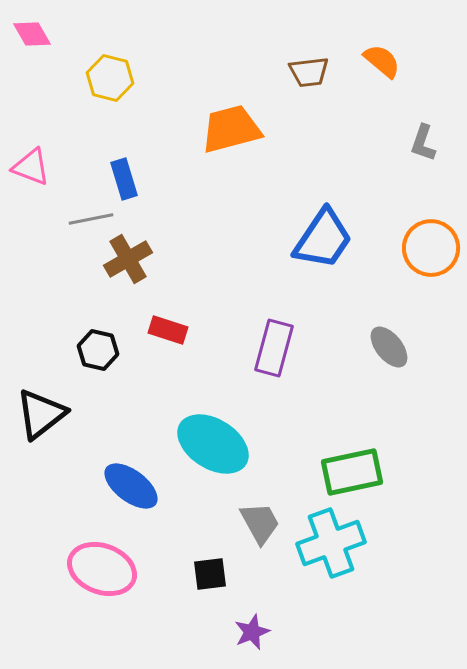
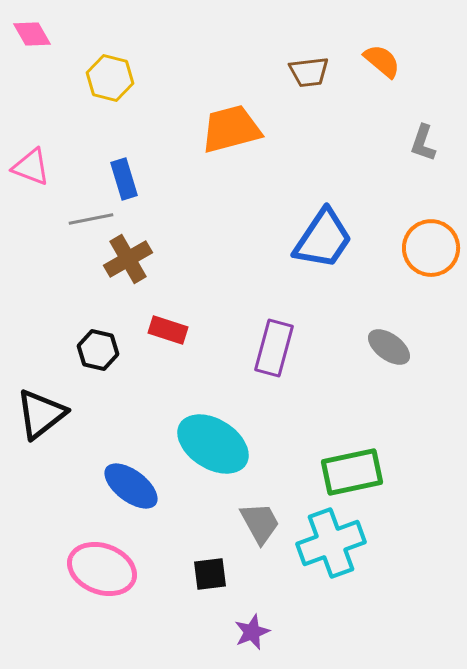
gray ellipse: rotated 15 degrees counterclockwise
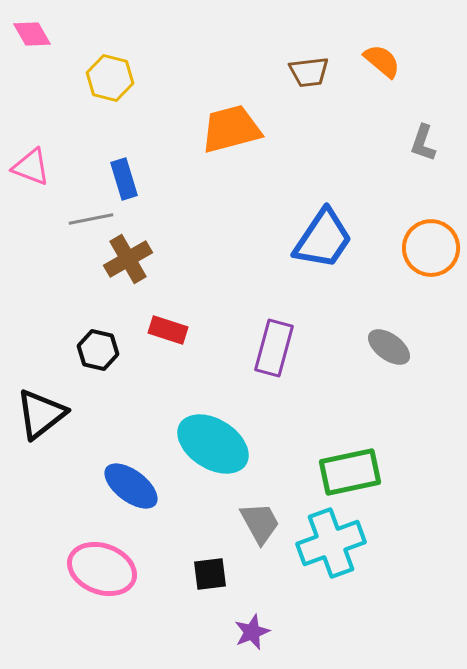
green rectangle: moved 2 px left
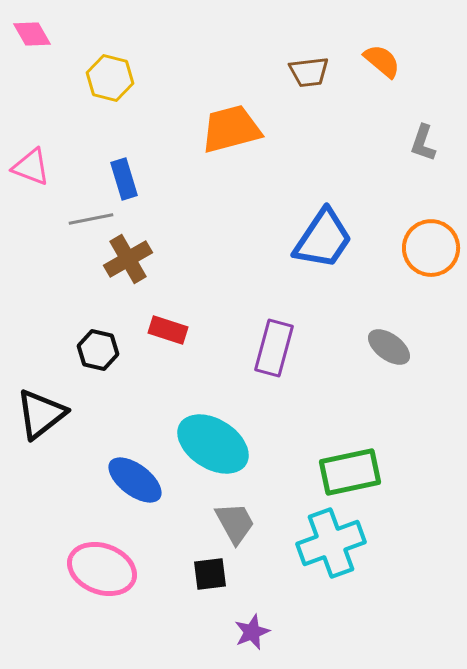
blue ellipse: moved 4 px right, 6 px up
gray trapezoid: moved 25 px left
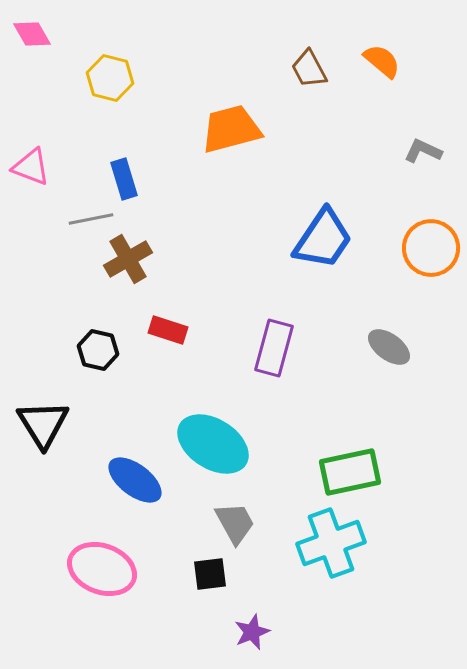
brown trapezoid: moved 3 px up; rotated 69 degrees clockwise
gray L-shape: moved 8 px down; rotated 96 degrees clockwise
black triangle: moved 2 px right, 10 px down; rotated 24 degrees counterclockwise
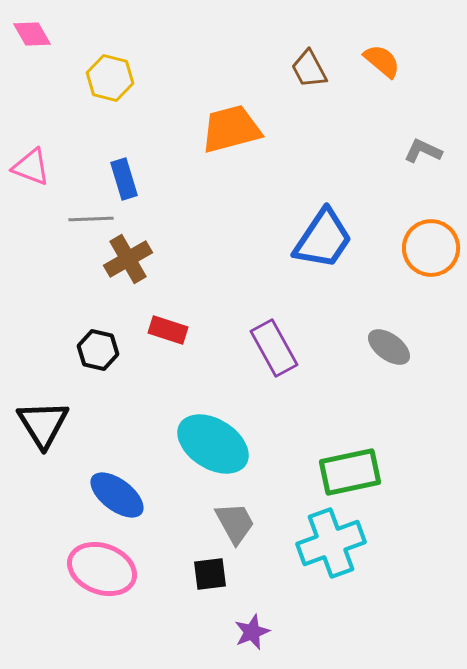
gray line: rotated 9 degrees clockwise
purple rectangle: rotated 44 degrees counterclockwise
blue ellipse: moved 18 px left, 15 px down
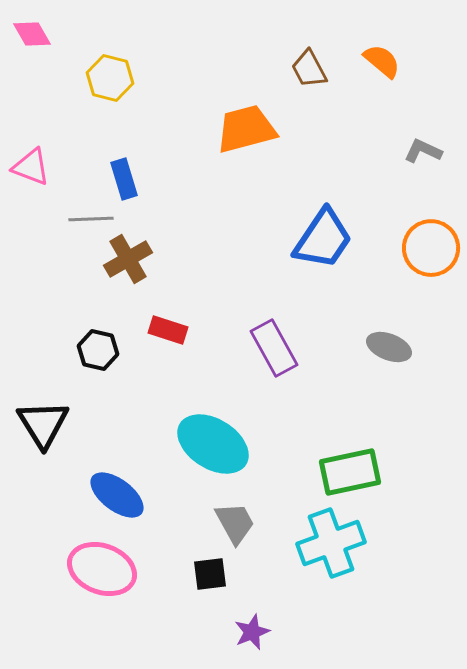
orange trapezoid: moved 15 px right
gray ellipse: rotated 15 degrees counterclockwise
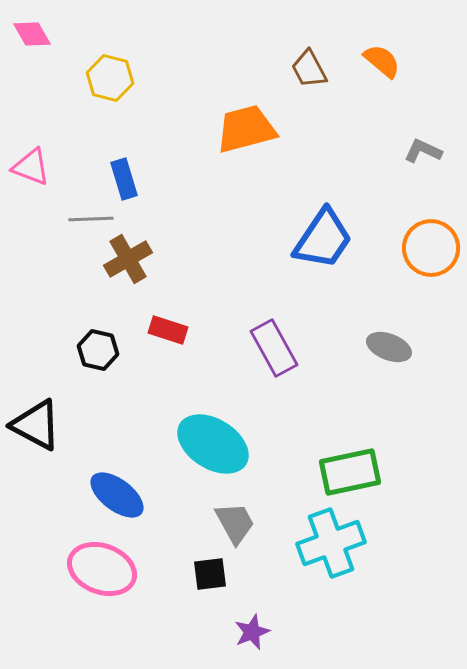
black triangle: moved 7 px left, 1 px down; rotated 30 degrees counterclockwise
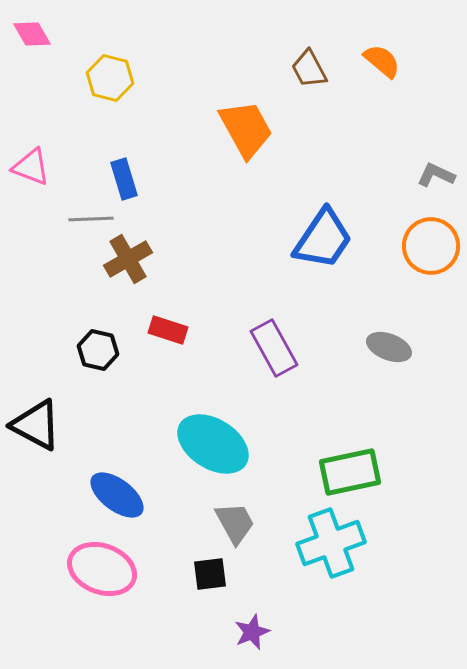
orange trapezoid: rotated 76 degrees clockwise
gray L-shape: moved 13 px right, 24 px down
orange circle: moved 2 px up
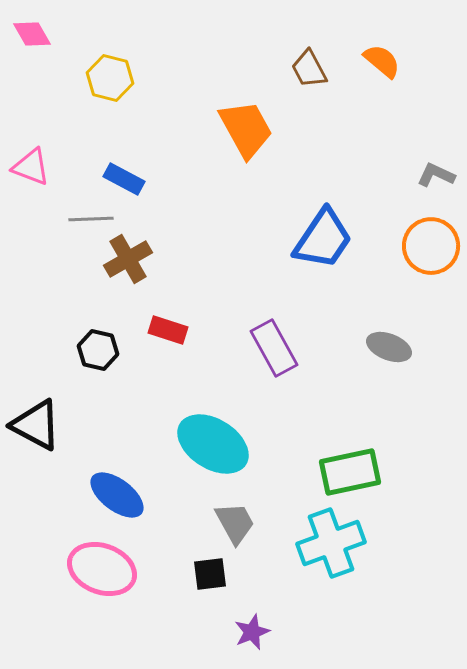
blue rectangle: rotated 45 degrees counterclockwise
